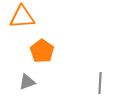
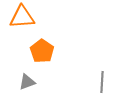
gray line: moved 2 px right, 1 px up
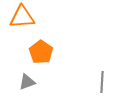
orange pentagon: moved 1 px left, 1 px down
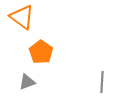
orange triangle: rotated 40 degrees clockwise
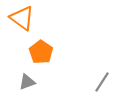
orange triangle: moved 1 px down
gray line: rotated 30 degrees clockwise
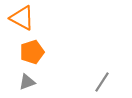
orange triangle: rotated 8 degrees counterclockwise
orange pentagon: moved 9 px left; rotated 20 degrees clockwise
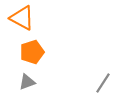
gray line: moved 1 px right, 1 px down
